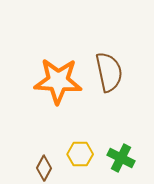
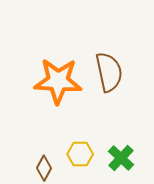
green cross: rotated 16 degrees clockwise
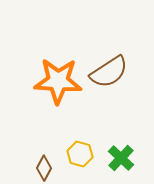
brown semicircle: rotated 69 degrees clockwise
yellow hexagon: rotated 15 degrees clockwise
